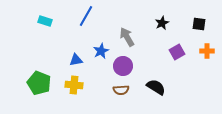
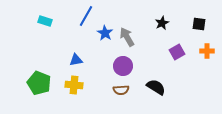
blue star: moved 4 px right, 18 px up; rotated 14 degrees counterclockwise
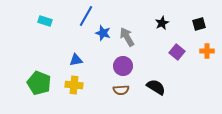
black square: rotated 24 degrees counterclockwise
blue star: moved 2 px left; rotated 14 degrees counterclockwise
purple square: rotated 21 degrees counterclockwise
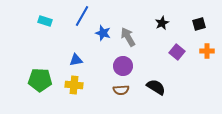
blue line: moved 4 px left
gray arrow: moved 1 px right
green pentagon: moved 1 px right, 3 px up; rotated 20 degrees counterclockwise
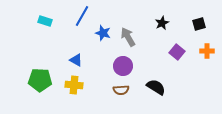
blue triangle: rotated 40 degrees clockwise
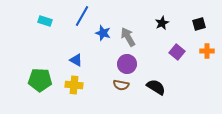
purple circle: moved 4 px right, 2 px up
brown semicircle: moved 5 px up; rotated 14 degrees clockwise
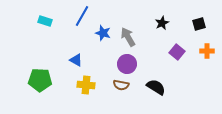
yellow cross: moved 12 px right
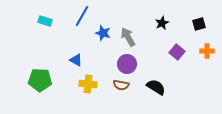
yellow cross: moved 2 px right, 1 px up
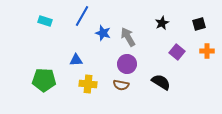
blue triangle: rotated 32 degrees counterclockwise
green pentagon: moved 4 px right
black semicircle: moved 5 px right, 5 px up
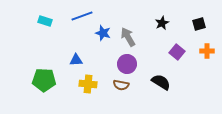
blue line: rotated 40 degrees clockwise
